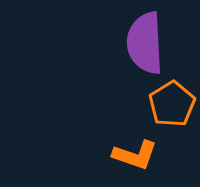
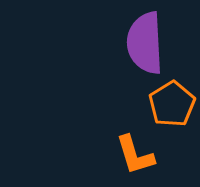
orange L-shape: rotated 54 degrees clockwise
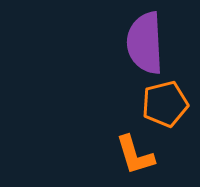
orange pentagon: moved 7 px left; rotated 18 degrees clockwise
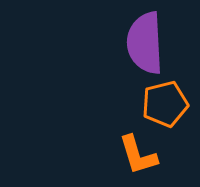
orange L-shape: moved 3 px right
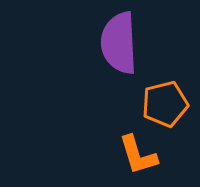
purple semicircle: moved 26 px left
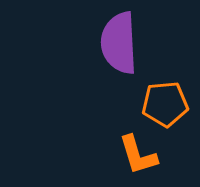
orange pentagon: rotated 9 degrees clockwise
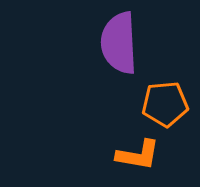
orange L-shape: rotated 63 degrees counterclockwise
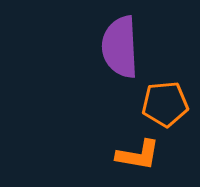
purple semicircle: moved 1 px right, 4 px down
